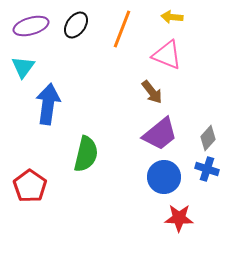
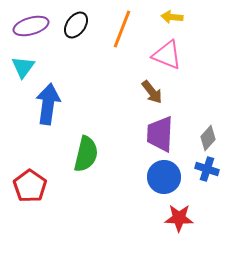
purple trapezoid: rotated 132 degrees clockwise
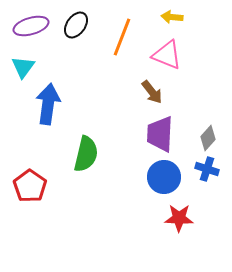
orange line: moved 8 px down
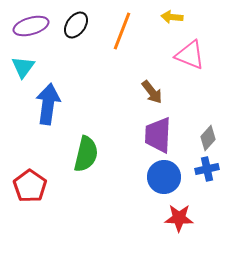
orange line: moved 6 px up
pink triangle: moved 23 px right
purple trapezoid: moved 2 px left, 1 px down
blue cross: rotated 30 degrees counterclockwise
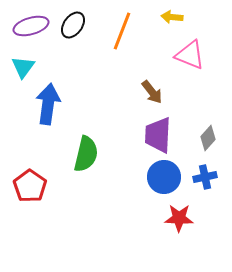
black ellipse: moved 3 px left
blue cross: moved 2 px left, 8 px down
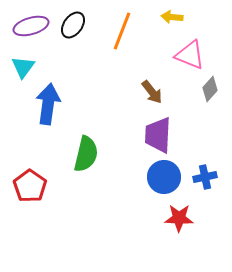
gray diamond: moved 2 px right, 49 px up
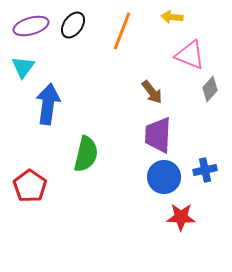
blue cross: moved 7 px up
red star: moved 2 px right, 1 px up
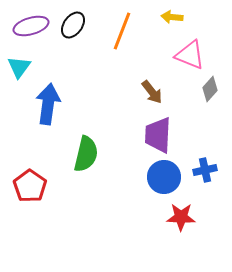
cyan triangle: moved 4 px left
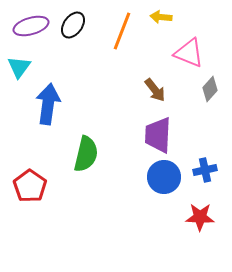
yellow arrow: moved 11 px left
pink triangle: moved 1 px left, 2 px up
brown arrow: moved 3 px right, 2 px up
red star: moved 19 px right
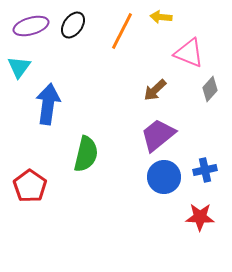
orange line: rotated 6 degrees clockwise
brown arrow: rotated 85 degrees clockwise
purple trapezoid: rotated 48 degrees clockwise
